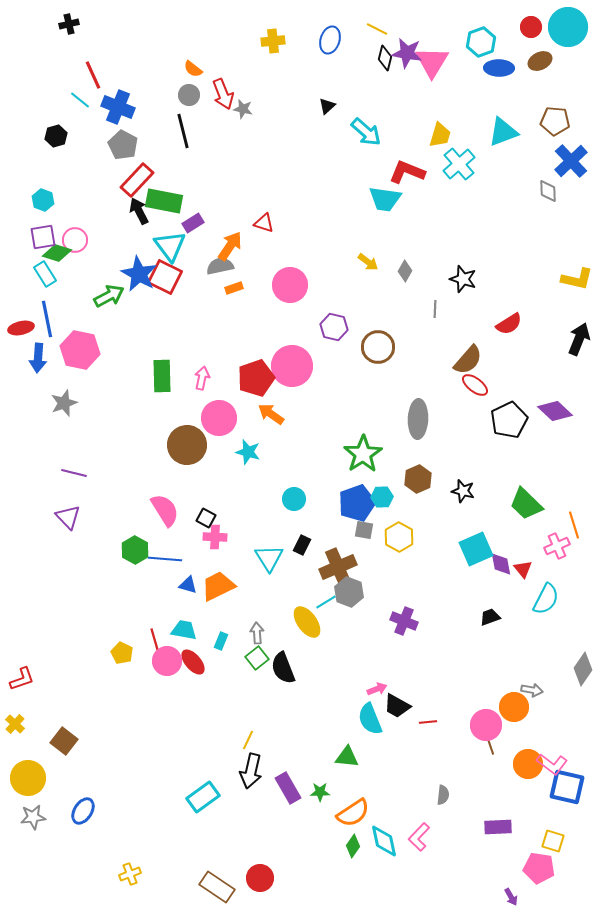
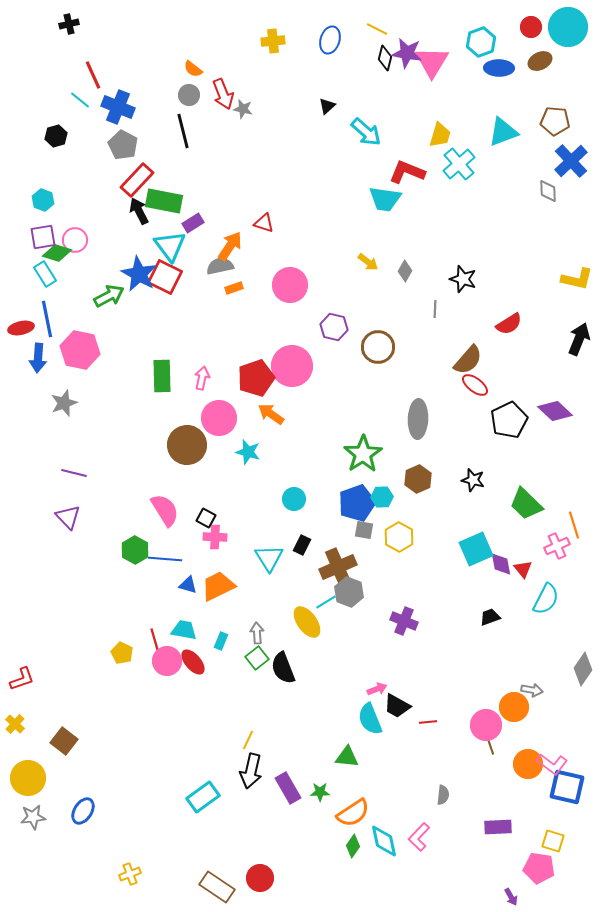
black star at (463, 491): moved 10 px right, 11 px up
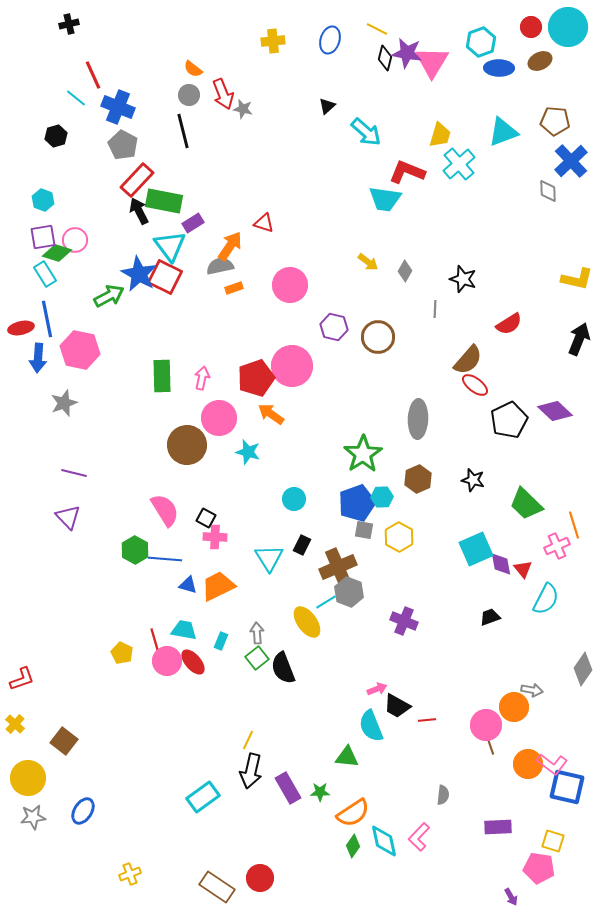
cyan line at (80, 100): moved 4 px left, 2 px up
brown circle at (378, 347): moved 10 px up
cyan semicircle at (370, 719): moved 1 px right, 7 px down
red line at (428, 722): moved 1 px left, 2 px up
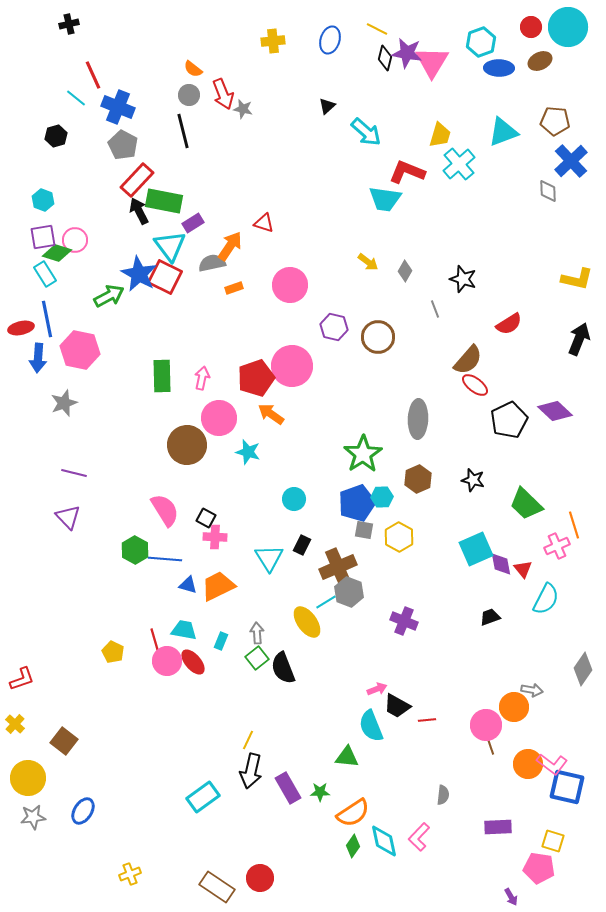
gray semicircle at (220, 266): moved 8 px left, 3 px up
gray line at (435, 309): rotated 24 degrees counterclockwise
yellow pentagon at (122, 653): moved 9 px left, 1 px up
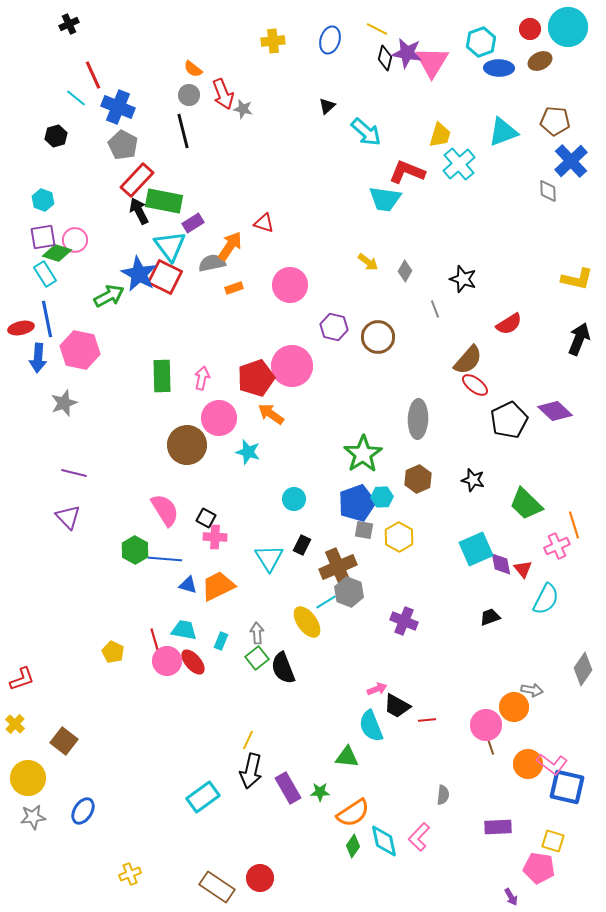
black cross at (69, 24): rotated 12 degrees counterclockwise
red circle at (531, 27): moved 1 px left, 2 px down
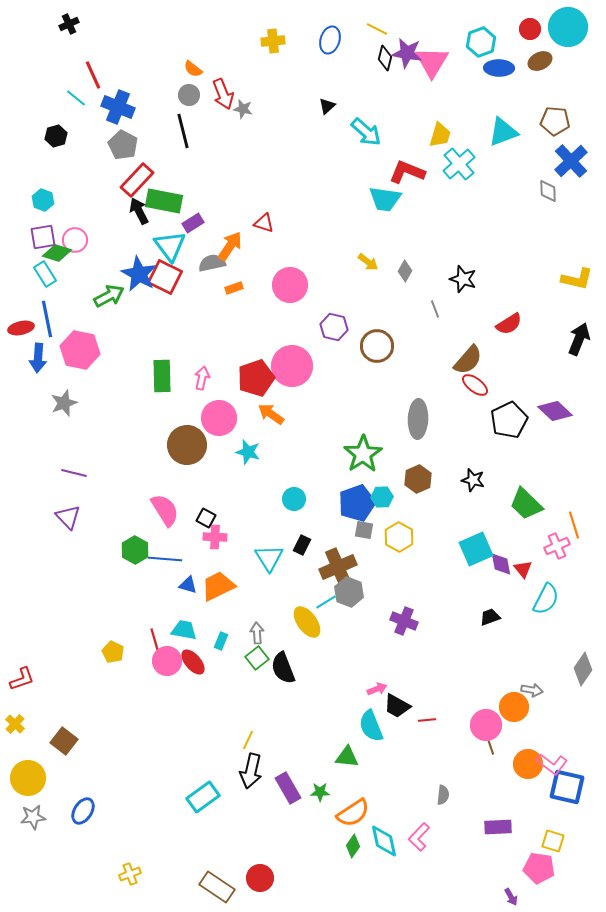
brown circle at (378, 337): moved 1 px left, 9 px down
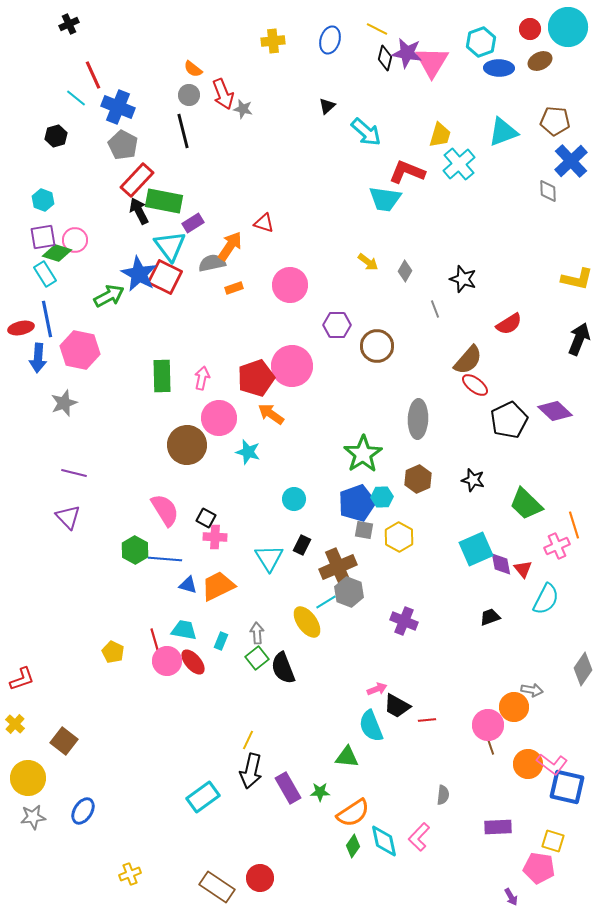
purple hexagon at (334, 327): moved 3 px right, 2 px up; rotated 12 degrees counterclockwise
pink circle at (486, 725): moved 2 px right
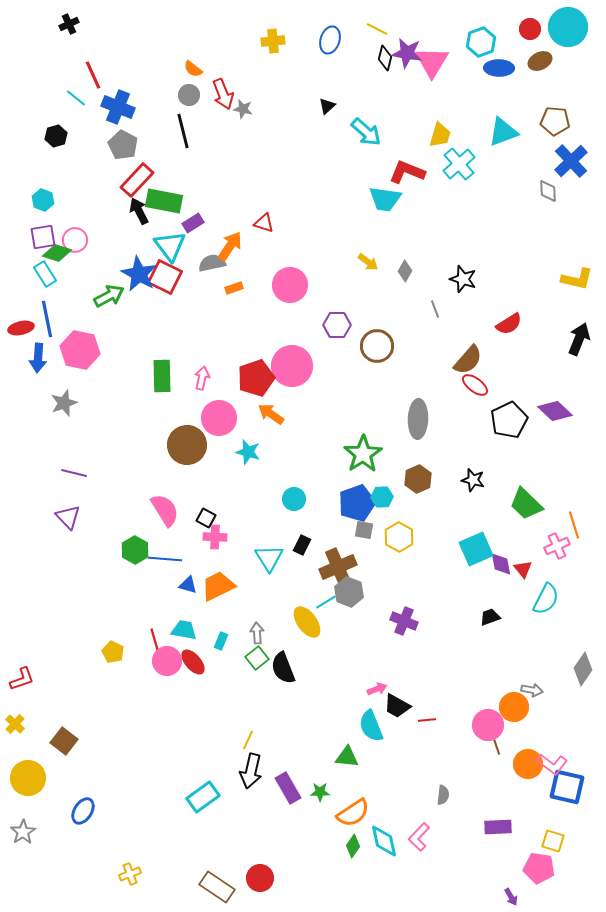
brown line at (490, 745): moved 6 px right
gray star at (33, 817): moved 10 px left, 15 px down; rotated 25 degrees counterclockwise
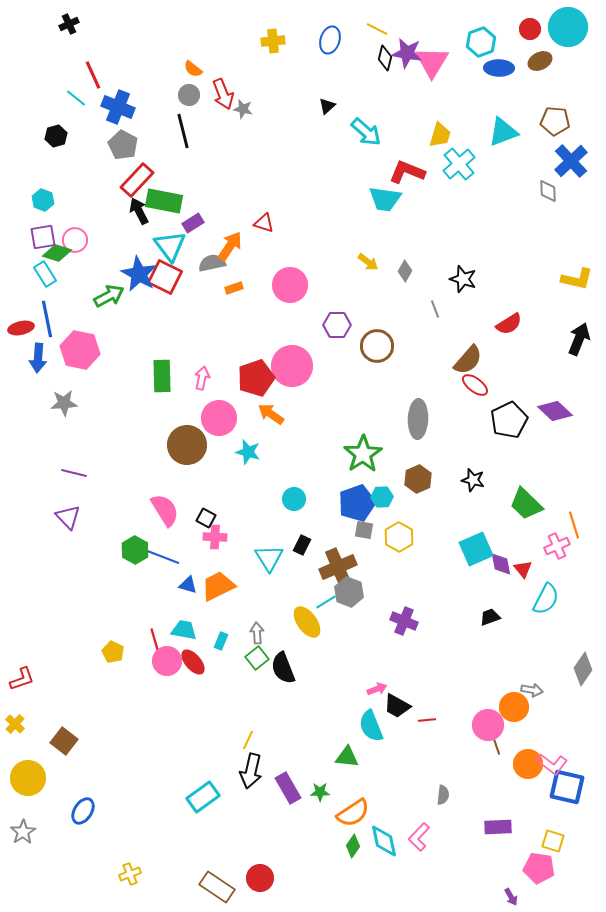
gray star at (64, 403): rotated 16 degrees clockwise
blue line at (165, 559): moved 2 px left, 2 px up; rotated 16 degrees clockwise
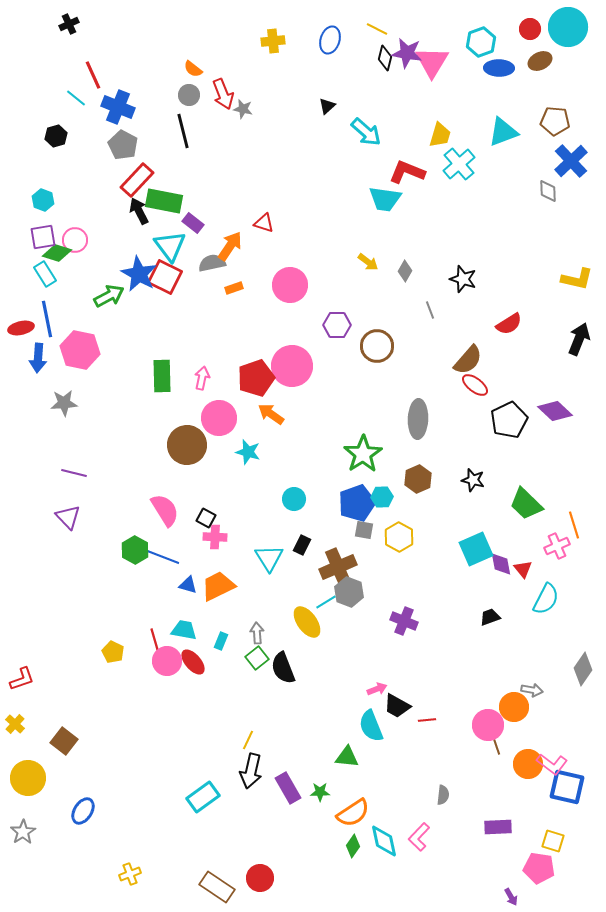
purple rectangle at (193, 223): rotated 70 degrees clockwise
gray line at (435, 309): moved 5 px left, 1 px down
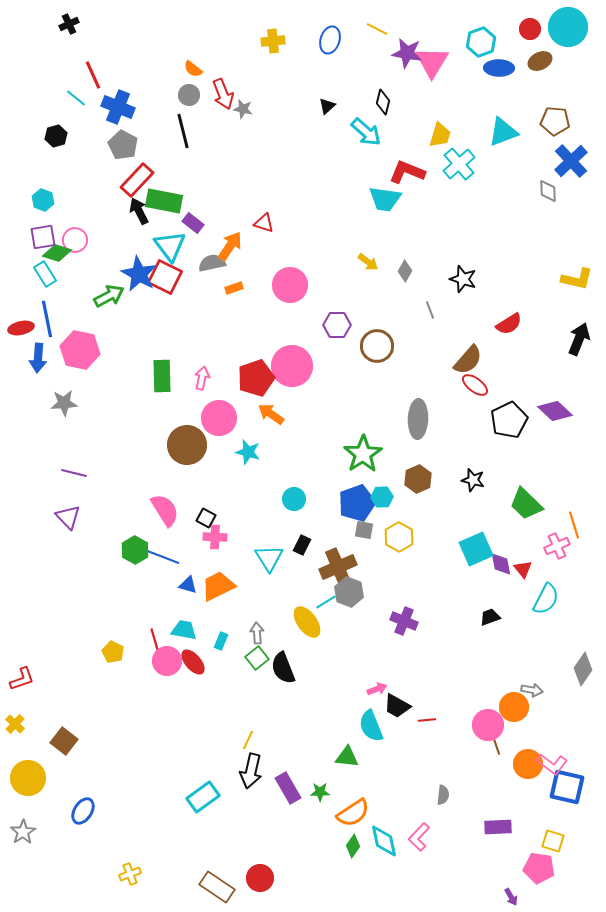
black diamond at (385, 58): moved 2 px left, 44 px down
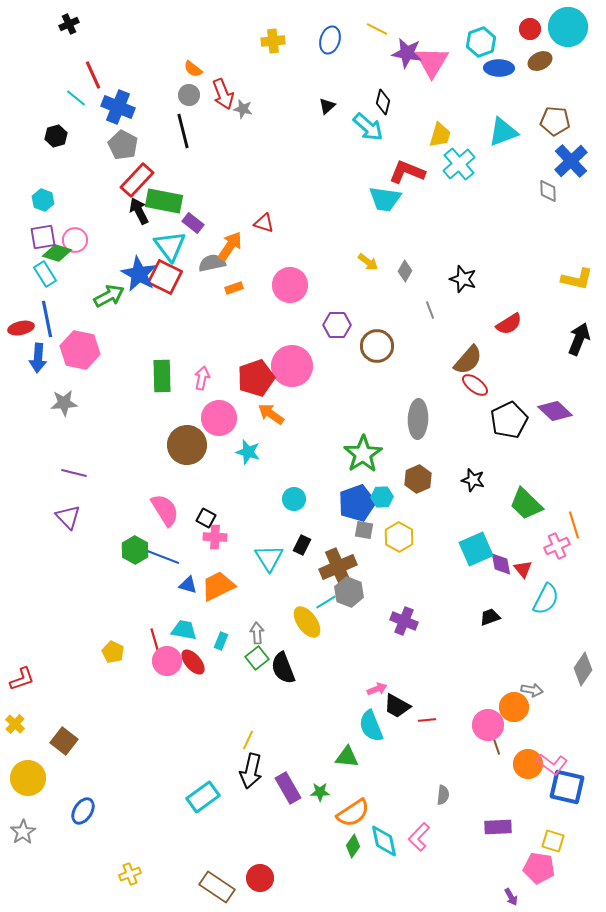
cyan arrow at (366, 132): moved 2 px right, 5 px up
